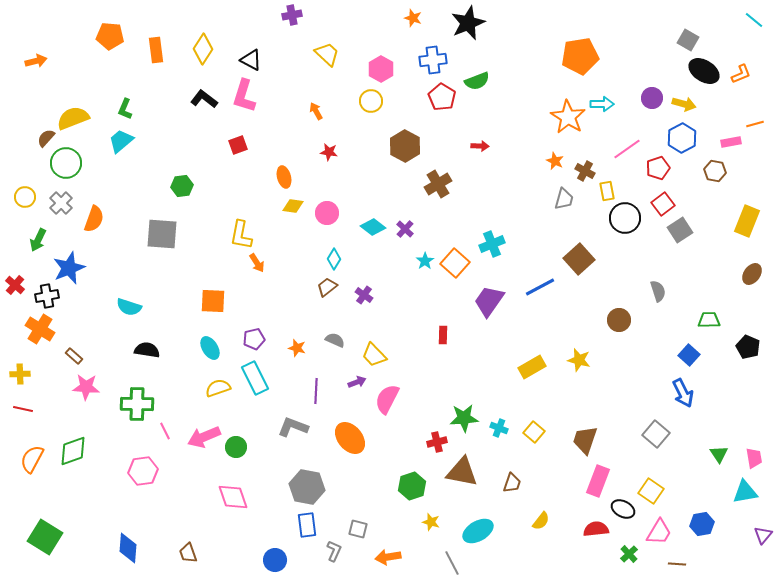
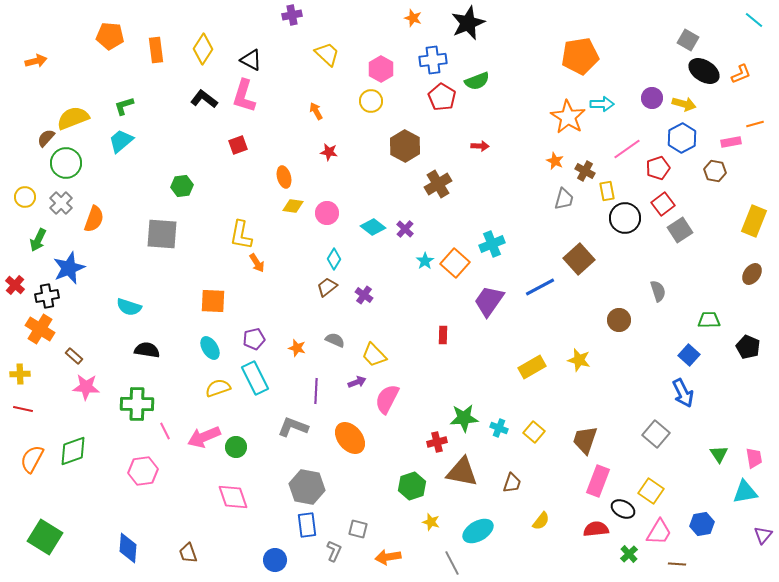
green L-shape at (125, 109): moved 1 px left, 3 px up; rotated 50 degrees clockwise
yellow rectangle at (747, 221): moved 7 px right
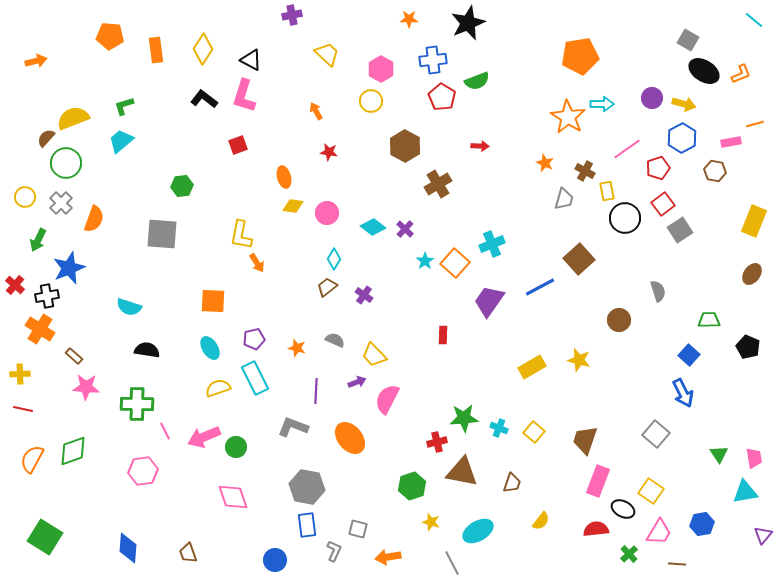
orange star at (413, 18): moved 4 px left, 1 px down; rotated 18 degrees counterclockwise
orange star at (555, 161): moved 10 px left, 2 px down
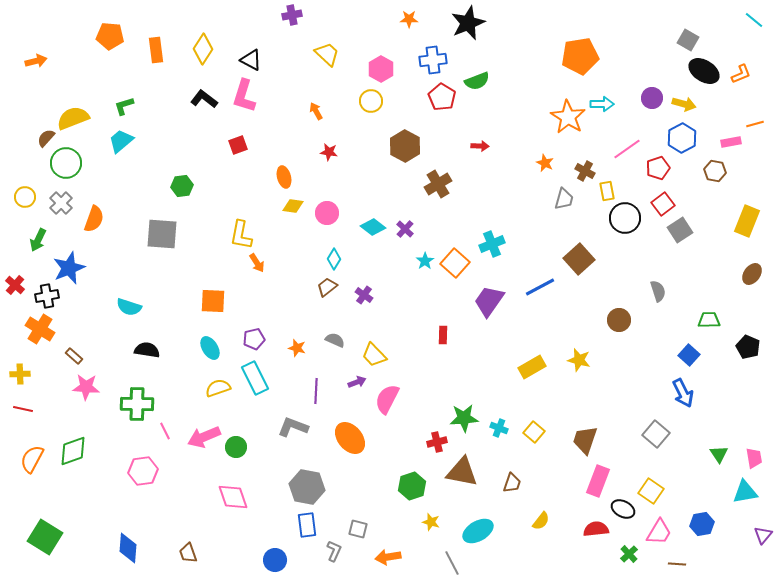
yellow rectangle at (754, 221): moved 7 px left
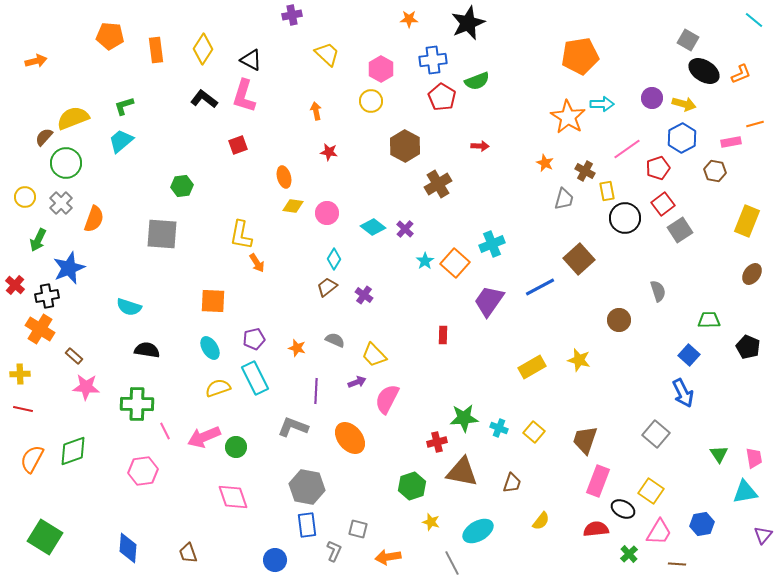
orange arrow at (316, 111): rotated 18 degrees clockwise
brown semicircle at (46, 138): moved 2 px left, 1 px up
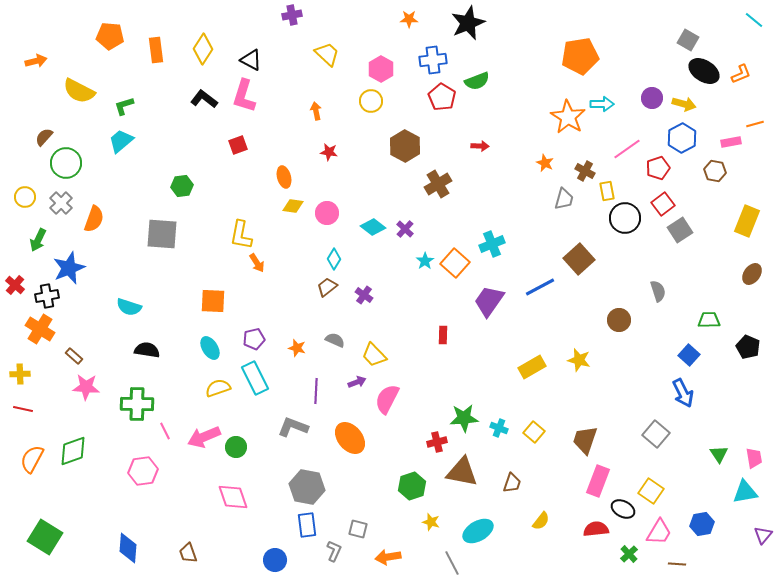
yellow semicircle at (73, 118): moved 6 px right, 27 px up; rotated 132 degrees counterclockwise
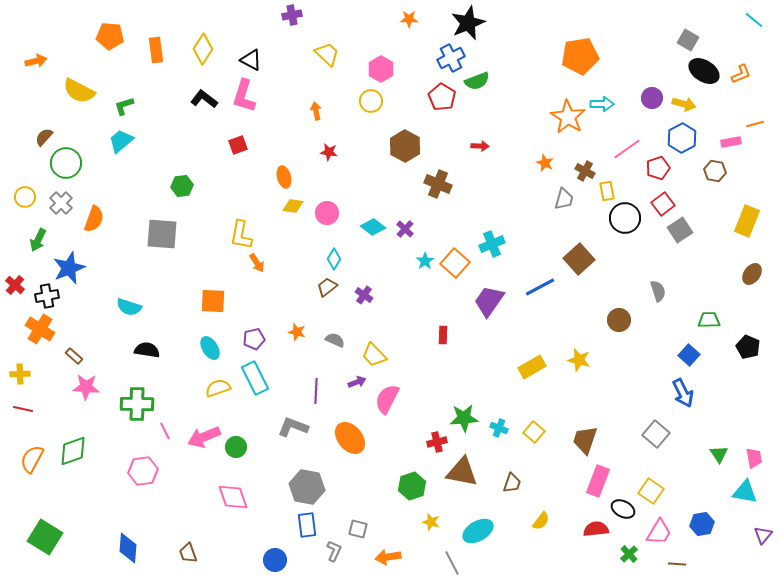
blue cross at (433, 60): moved 18 px right, 2 px up; rotated 20 degrees counterclockwise
brown cross at (438, 184): rotated 36 degrees counterclockwise
orange star at (297, 348): moved 16 px up
cyan triangle at (745, 492): rotated 20 degrees clockwise
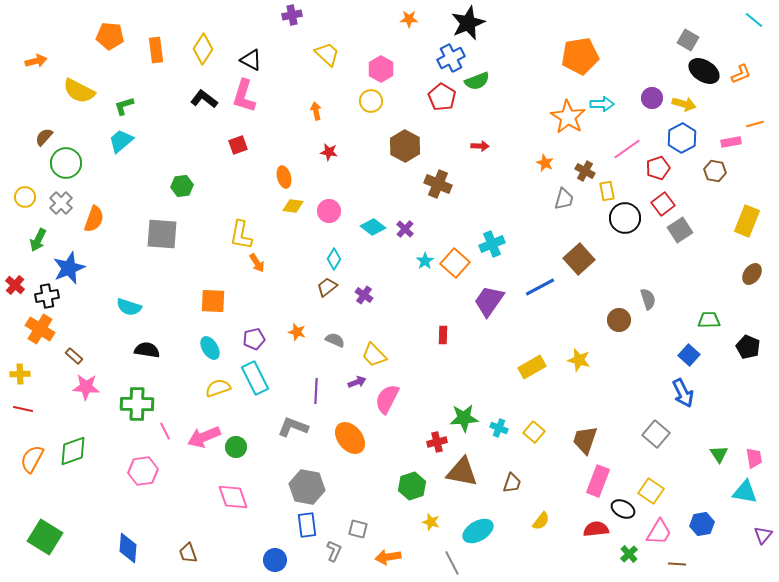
pink circle at (327, 213): moved 2 px right, 2 px up
gray semicircle at (658, 291): moved 10 px left, 8 px down
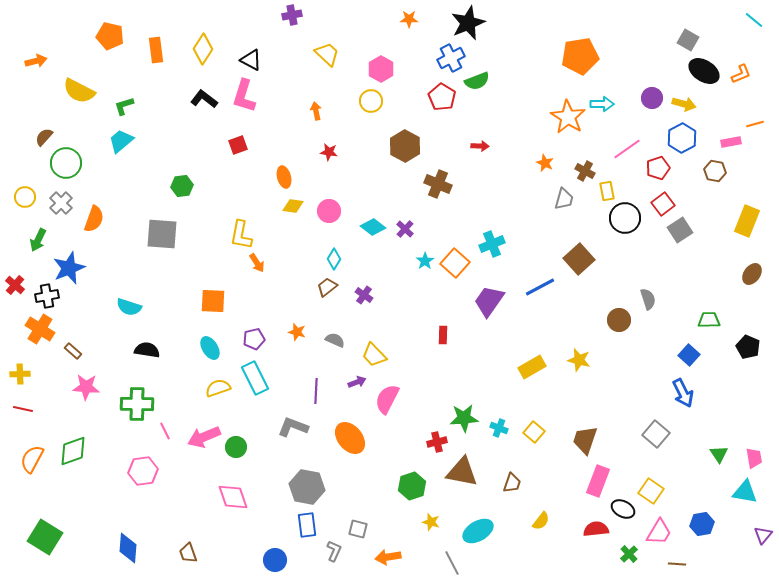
orange pentagon at (110, 36): rotated 8 degrees clockwise
brown rectangle at (74, 356): moved 1 px left, 5 px up
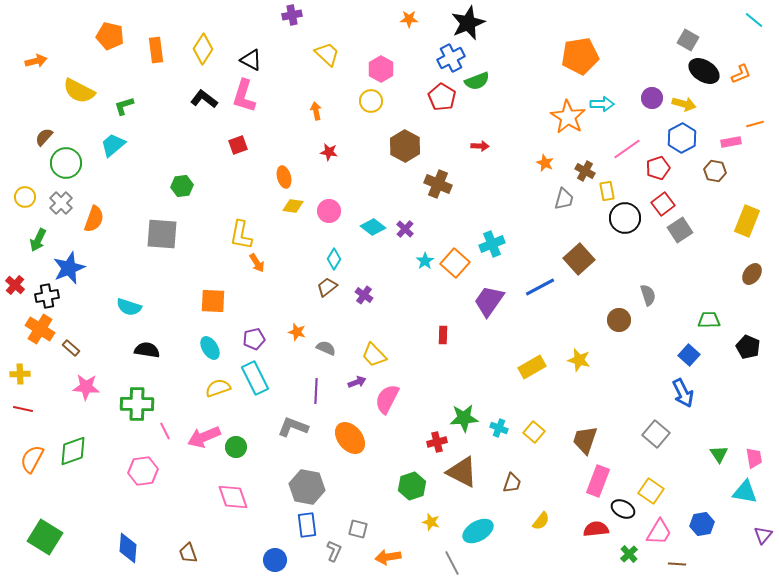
cyan trapezoid at (121, 141): moved 8 px left, 4 px down
gray semicircle at (648, 299): moved 4 px up
gray semicircle at (335, 340): moved 9 px left, 8 px down
brown rectangle at (73, 351): moved 2 px left, 3 px up
brown triangle at (462, 472): rotated 16 degrees clockwise
